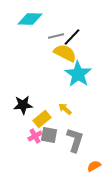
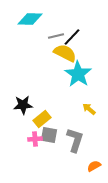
yellow arrow: moved 24 px right
pink cross: moved 3 px down; rotated 24 degrees clockwise
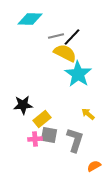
yellow arrow: moved 1 px left, 5 px down
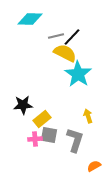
yellow arrow: moved 2 px down; rotated 32 degrees clockwise
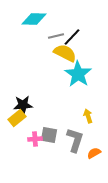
cyan diamond: moved 4 px right
yellow rectangle: moved 25 px left, 1 px up
orange semicircle: moved 13 px up
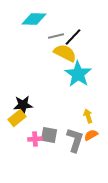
black line: moved 1 px right
orange semicircle: moved 3 px left, 18 px up
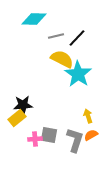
black line: moved 4 px right, 1 px down
yellow semicircle: moved 3 px left, 6 px down
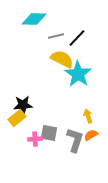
gray square: moved 2 px up
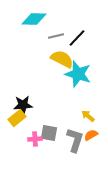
cyan star: rotated 16 degrees counterclockwise
yellow arrow: rotated 32 degrees counterclockwise
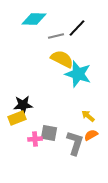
black line: moved 10 px up
yellow rectangle: rotated 18 degrees clockwise
gray L-shape: moved 3 px down
